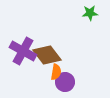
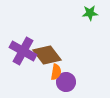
purple circle: moved 1 px right
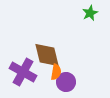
green star: rotated 21 degrees counterclockwise
purple cross: moved 21 px down
brown diamond: rotated 24 degrees clockwise
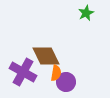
green star: moved 4 px left
brown diamond: moved 1 px left, 1 px down; rotated 12 degrees counterclockwise
orange semicircle: moved 1 px down
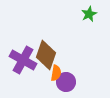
green star: moved 3 px right, 1 px down
brown diamond: moved 1 px up; rotated 44 degrees clockwise
purple cross: moved 12 px up
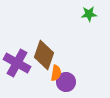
green star: rotated 21 degrees clockwise
brown diamond: moved 2 px left
purple cross: moved 6 px left, 3 px down
